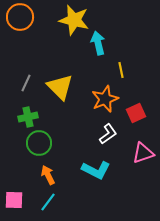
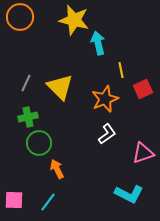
red square: moved 7 px right, 24 px up
white L-shape: moved 1 px left
cyan L-shape: moved 33 px right, 24 px down
orange arrow: moved 9 px right, 6 px up
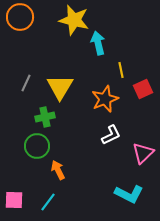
yellow triangle: rotated 16 degrees clockwise
green cross: moved 17 px right
white L-shape: moved 4 px right, 1 px down; rotated 10 degrees clockwise
green circle: moved 2 px left, 3 px down
pink triangle: rotated 25 degrees counterclockwise
orange arrow: moved 1 px right, 1 px down
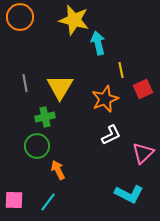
gray line: moved 1 px left; rotated 36 degrees counterclockwise
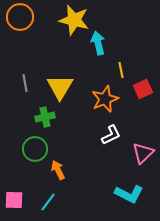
green circle: moved 2 px left, 3 px down
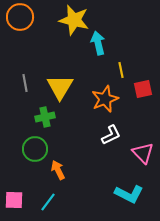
red square: rotated 12 degrees clockwise
pink triangle: rotated 30 degrees counterclockwise
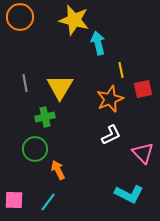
orange star: moved 5 px right
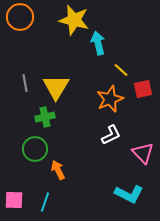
yellow line: rotated 35 degrees counterclockwise
yellow triangle: moved 4 px left
cyan line: moved 3 px left; rotated 18 degrees counterclockwise
